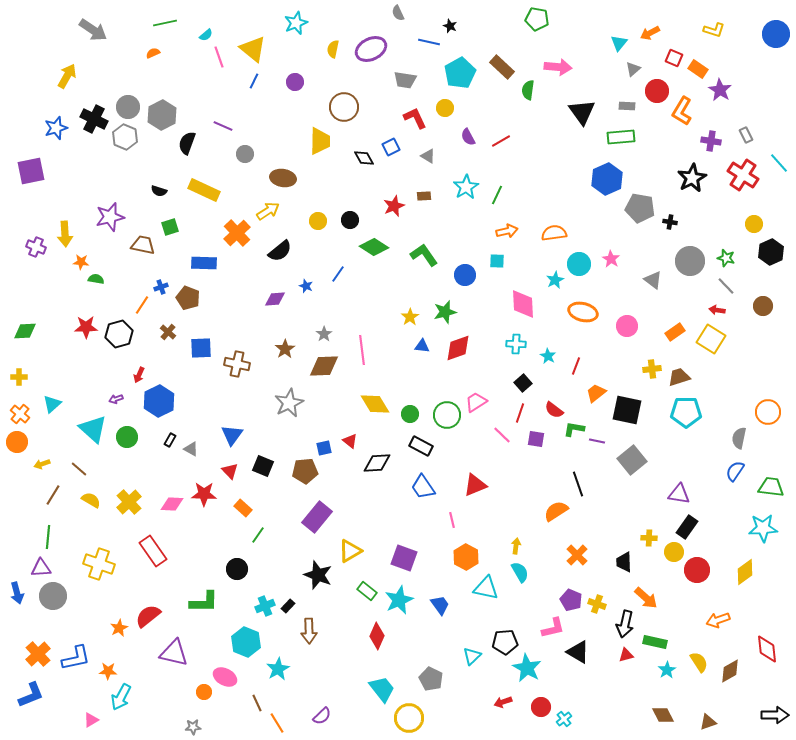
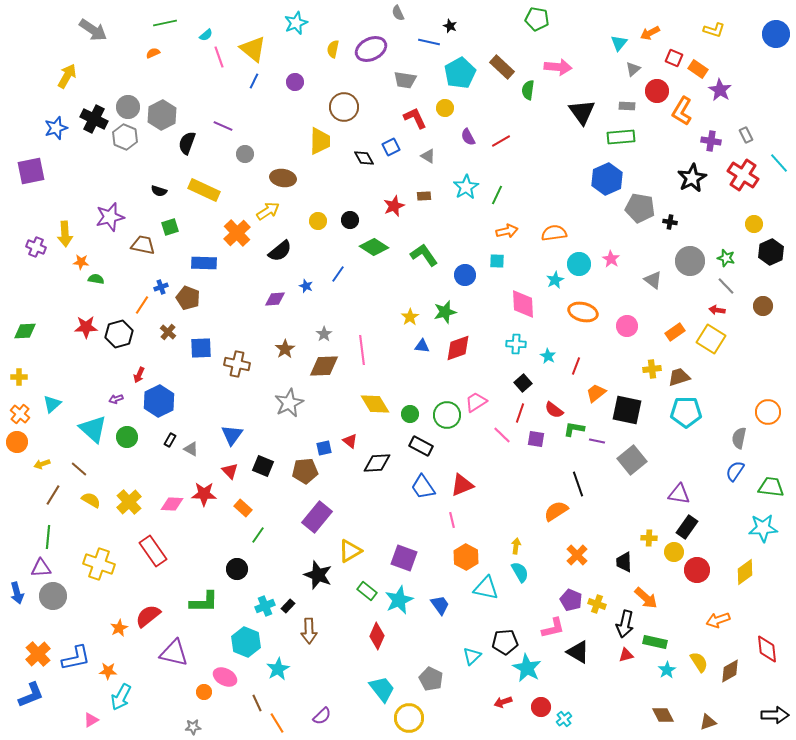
red triangle at (475, 485): moved 13 px left
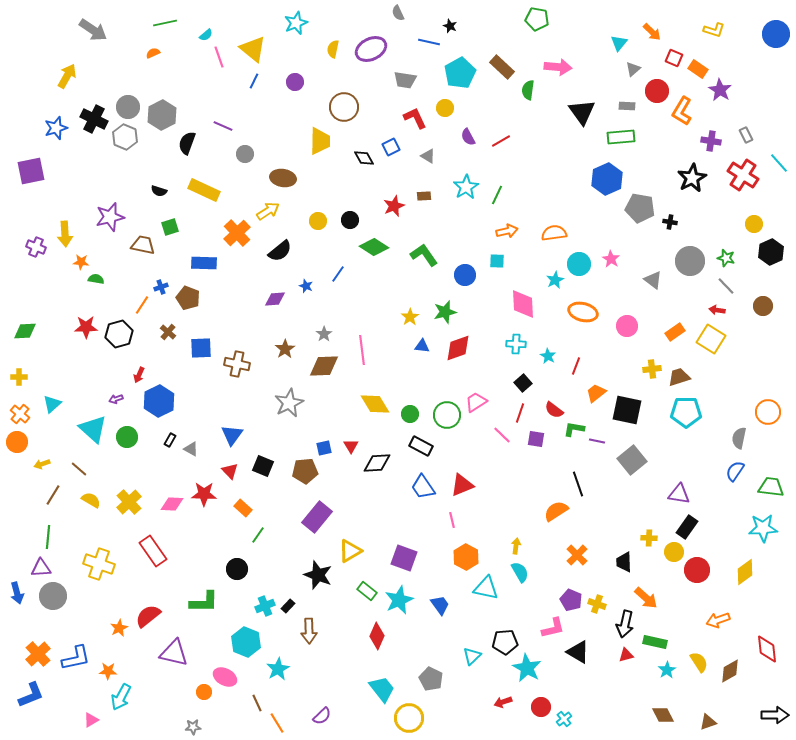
orange arrow at (650, 33): moved 2 px right, 1 px up; rotated 108 degrees counterclockwise
red triangle at (350, 441): moved 1 px right, 5 px down; rotated 21 degrees clockwise
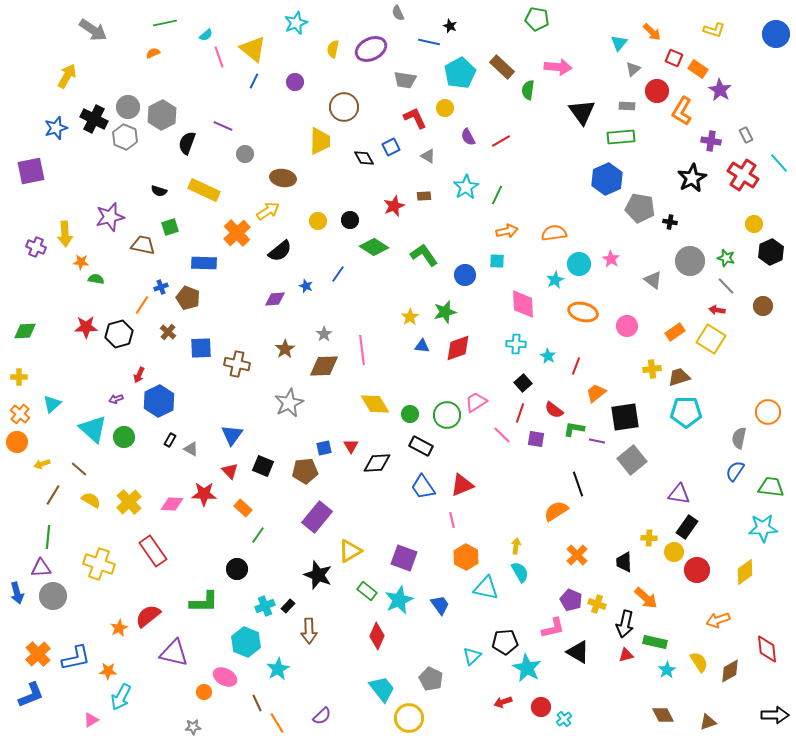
black square at (627, 410): moved 2 px left, 7 px down; rotated 20 degrees counterclockwise
green circle at (127, 437): moved 3 px left
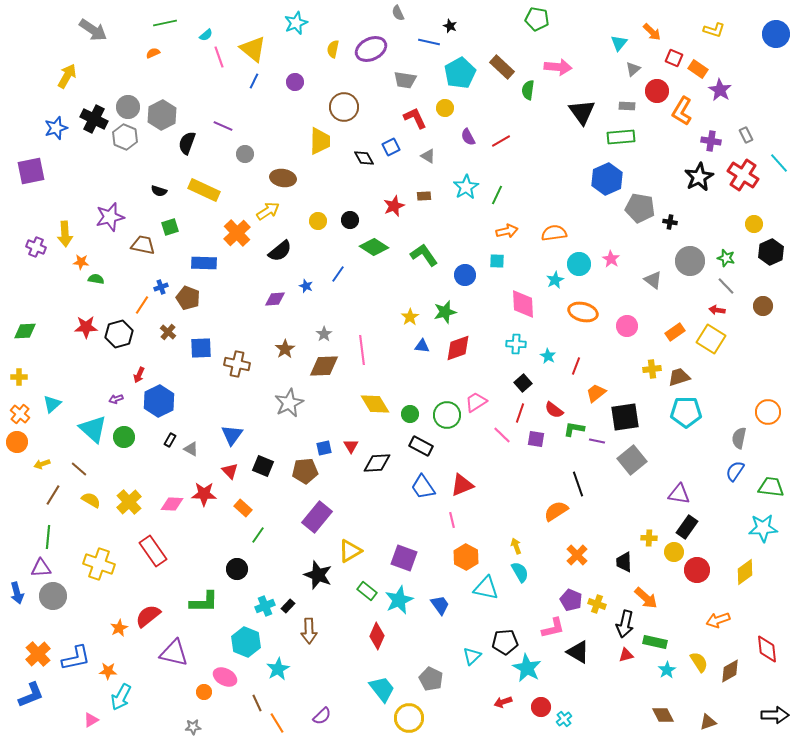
black star at (692, 178): moved 7 px right, 1 px up
yellow arrow at (516, 546): rotated 28 degrees counterclockwise
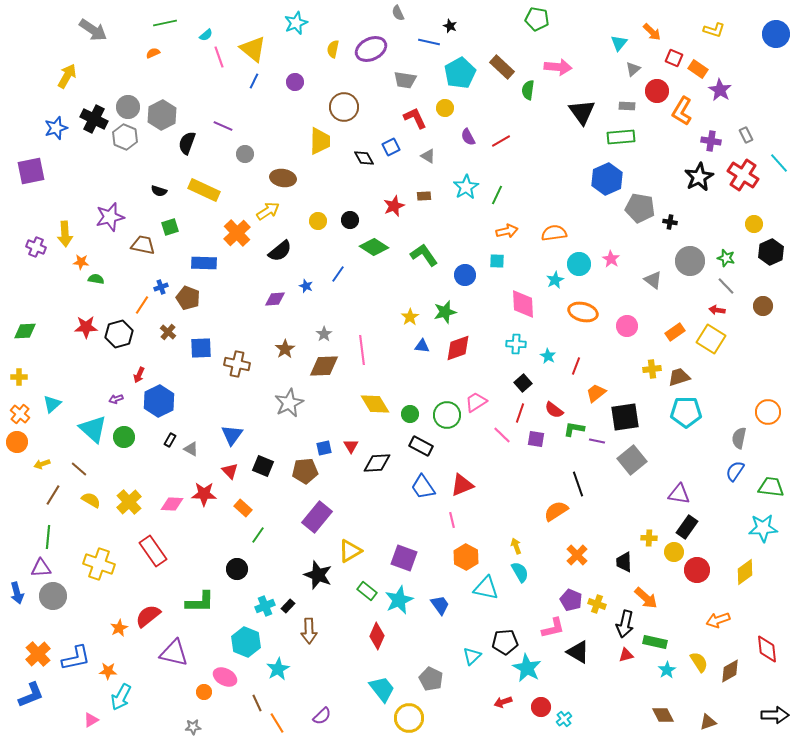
green L-shape at (204, 602): moved 4 px left
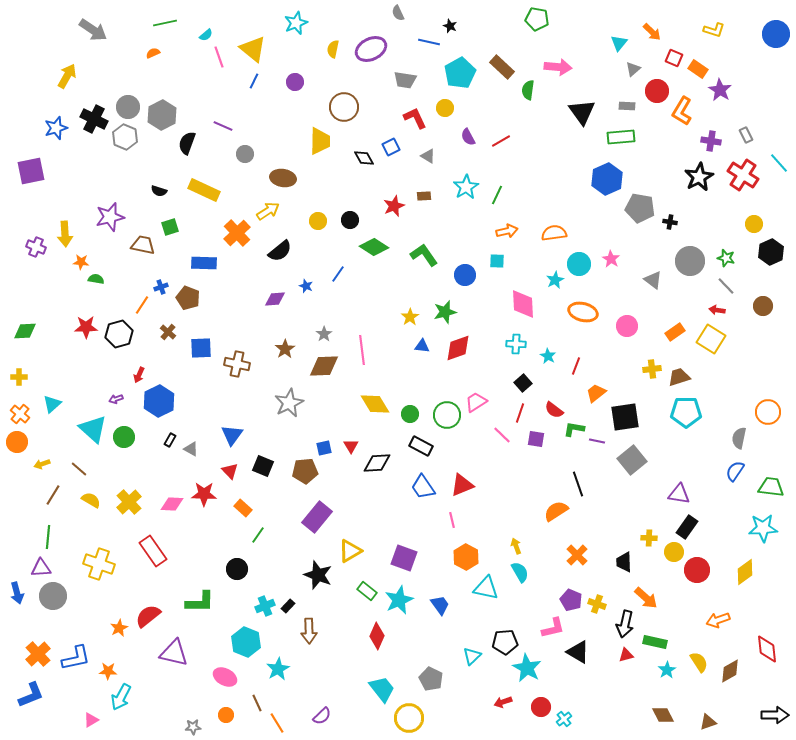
orange circle at (204, 692): moved 22 px right, 23 px down
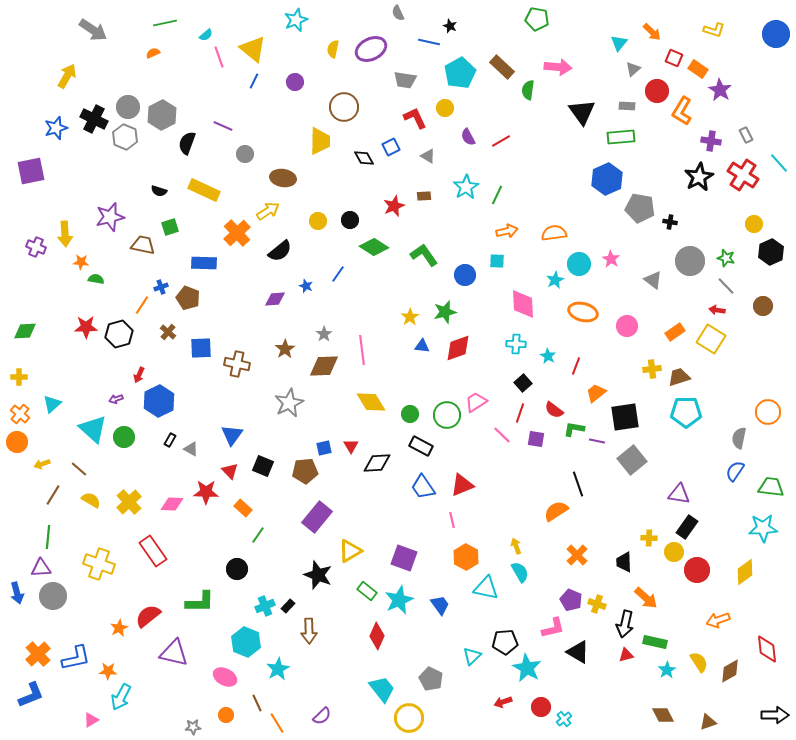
cyan star at (296, 23): moved 3 px up
yellow diamond at (375, 404): moved 4 px left, 2 px up
red star at (204, 494): moved 2 px right, 2 px up
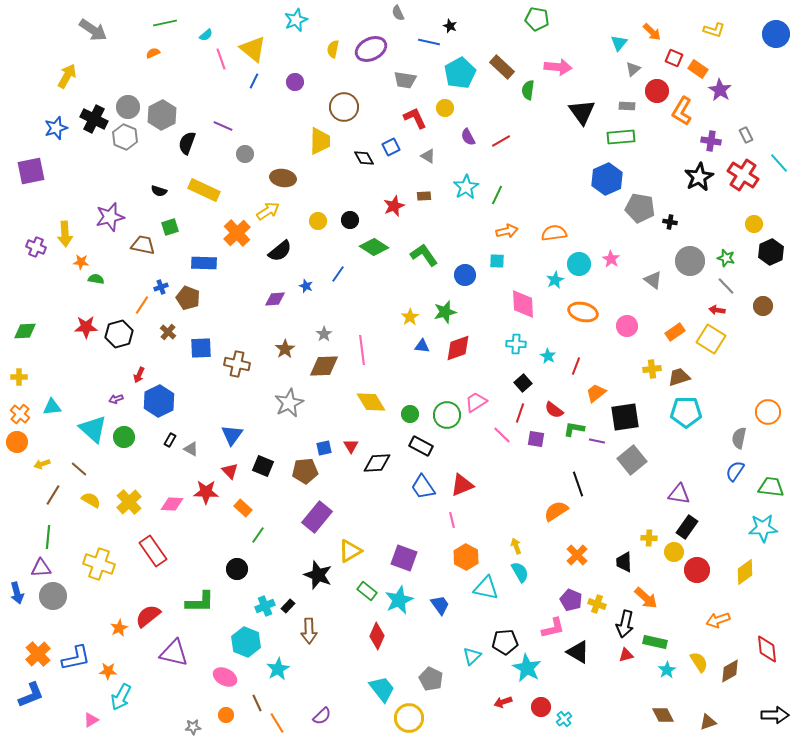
pink line at (219, 57): moved 2 px right, 2 px down
cyan triangle at (52, 404): moved 3 px down; rotated 36 degrees clockwise
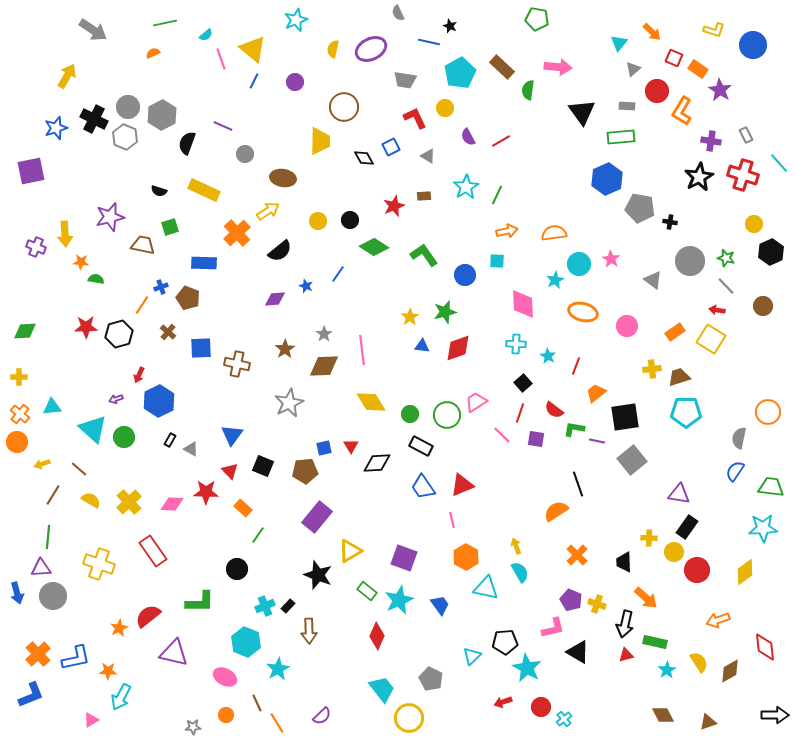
blue circle at (776, 34): moved 23 px left, 11 px down
red cross at (743, 175): rotated 16 degrees counterclockwise
red diamond at (767, 649): moved 2 px left, 2 px up
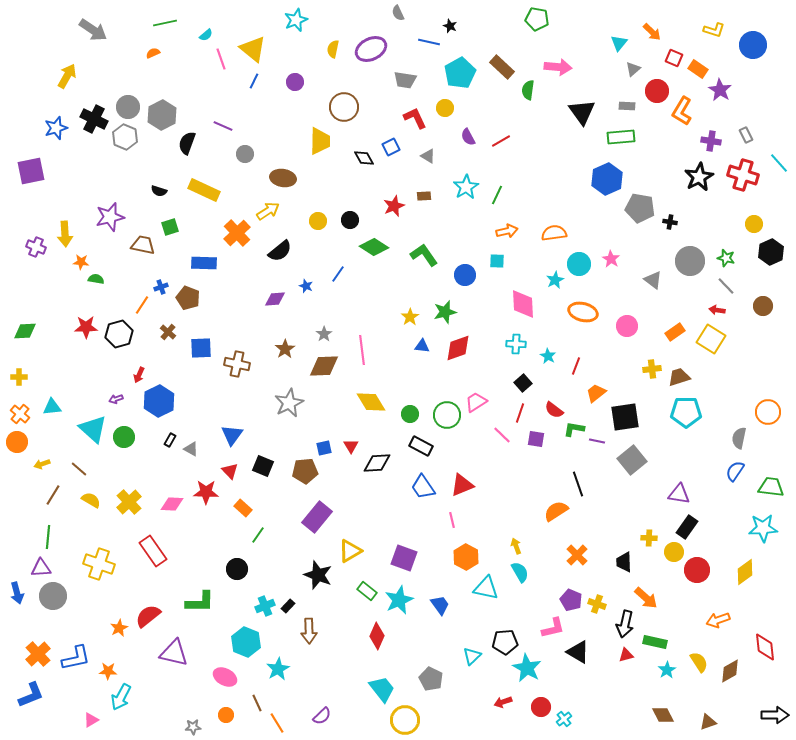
yellow circle at (409, 718): moved 4 px left, 2 px down
